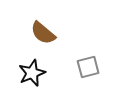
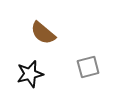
black star: moved 2 px left, 1 px down; rotated 8 degrees clockwise
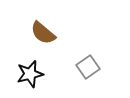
gray square: rotated 20 degrees counterclockwise
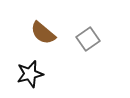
gray square: moved 28 px up
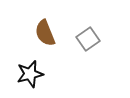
brown semicircle: moved 2 px right; rotated 28 degrees clockwise
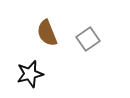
brown semicircle: moved 2 px right
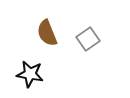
black star: rotated 24 degrees clockwise
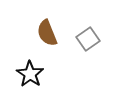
black star: rotated 24 degrees clockwise
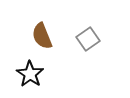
brown semicircle: moved 5 px left, 3 px down
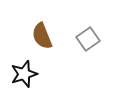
black star: moved 6 px left; rotated 20 degrees clockwise
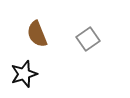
brown semicircle: moved 5 px left, 2 px up
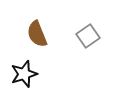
gray square: moved 3 px up
